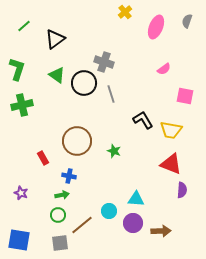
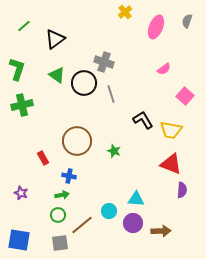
pink square: rotated 30 degrees clockwise
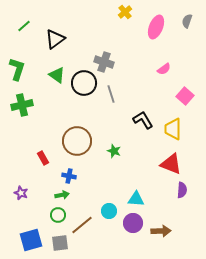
yellow trapezoid: moved 2 px right, 1 px up; rotated 80 degrees clockwise
blue square: moved 12 px right; rotated 25 degrees counterclockwise
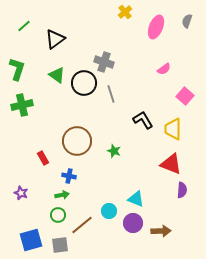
cyan triangle: rotated 18 degrees clockwise
gray square: moved 2 px down
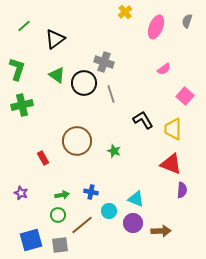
blue cross: moved 22 px right, 16 px down
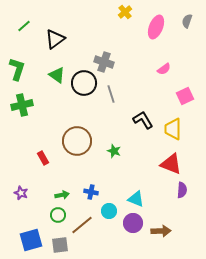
pink square: rotated 24 degrees clockwise
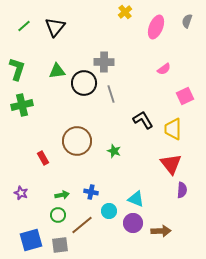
black triangle: moved 12 px up; rotated 15 degrees counterclockwise
gray cross: rotated 18 degrees counterclockwise
green triangle: moved 4 px up; rotated 42 degrees counterclockwise
red triangle: rotated 30 degrees clockwise
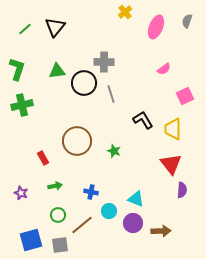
green line: moved 1 px right, 3 px down
green arrow: moved 7 px left, 9 px up
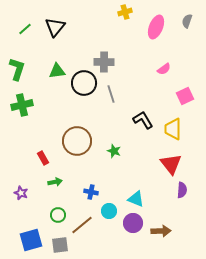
yellow cross: rotated 24 degrees clockwise
green arrow: moved 4 px up
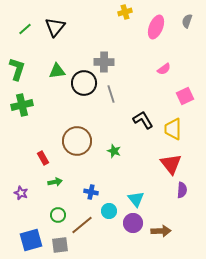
cyan triangle: rotated 30 degrees clockwise
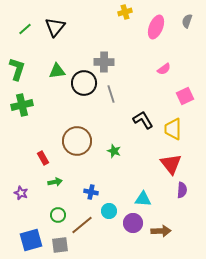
cyan triangle: moved 7 px right; rotated 48 degrees counterclockwise
